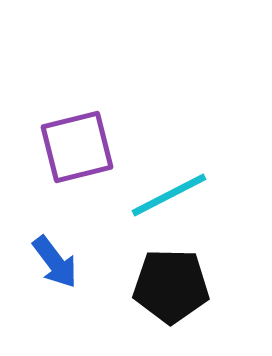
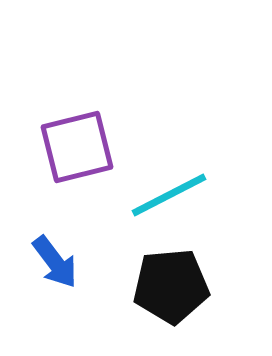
black pentagon: rotated 6 degrees counterclockwise
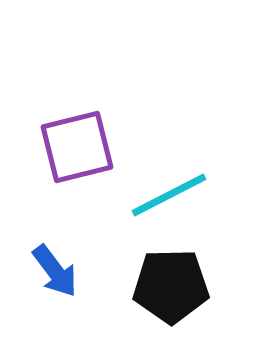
blue arrow: moved 9 px down
black pentagon: rotated 4 degrees clockwise
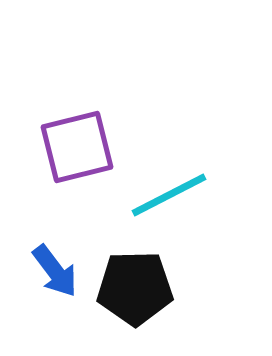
black pentagon: moved 36 px left, 2 px down
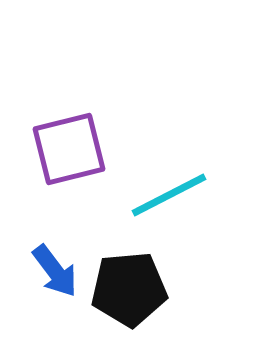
purple square: moved 8 px left, 2 px down
black pentagon: moved 6 px left, 1 px down; rotated 4 degrees counterclockwise
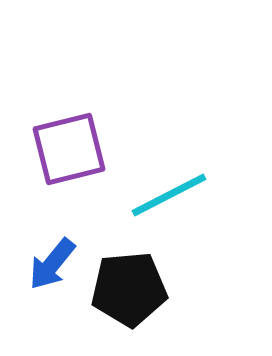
blue arrow: moved 3 px left, 7 px up; rotated 76 degrees clockwise
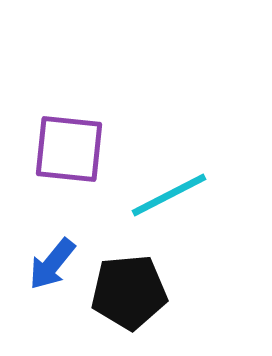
purple square: rotated 20 degrees clockwise
black pentagon: moved 3 px down
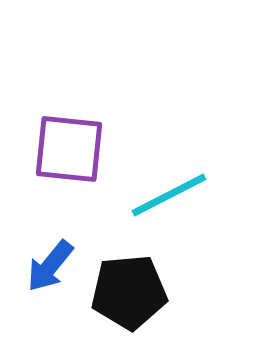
blue arrow: moved 2 px left, 2 px down
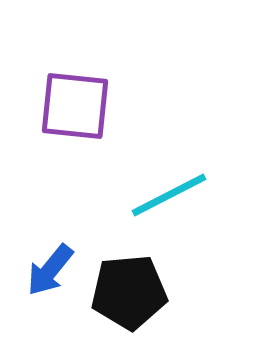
purple square: moved 6 px right, 43 px up
blue arrow: moved 4 px down
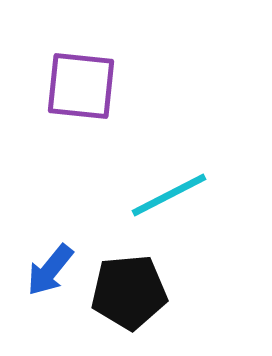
purple square: moved 6 px right, 20 px up
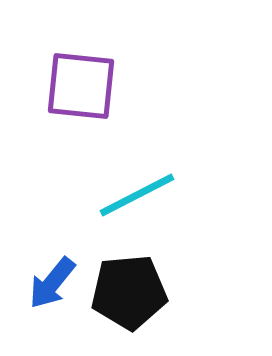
cyan line: moved 32 px left
blue arrow: moved 2 px right, 13 px down
